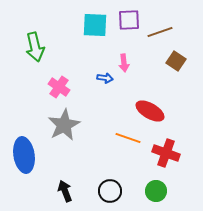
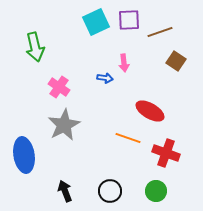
cyan square: moved 1 px right, 3 px up; rotated 28 degrees counterclockwise
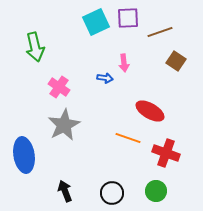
purple square: moved 1 px left, 2 px up
black circle: moved 2 px right, 2 px down
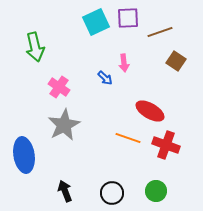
blue arrow: rotated 35 degrees clockwise
red cross: moved 8 px up
